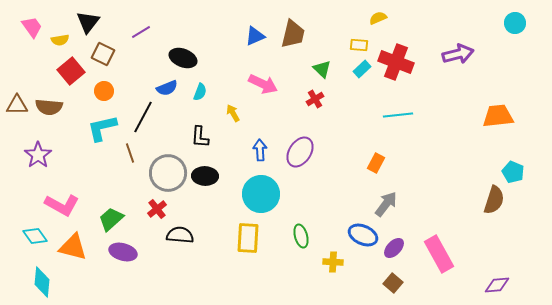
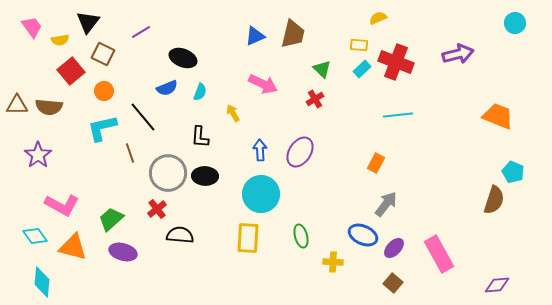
orange trapezoid at (498, 116): rotated 28 degrees clockwise
black line at (143, 117): rotated 68 degrees counterclockwise
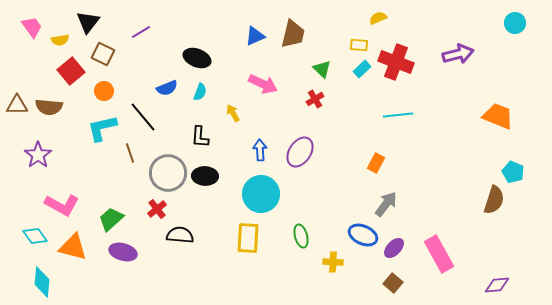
black ellipse at (183, 58): moved 14 px right
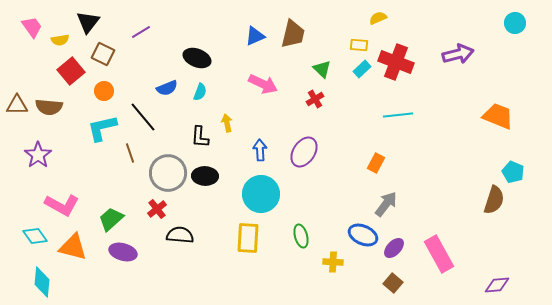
yellow arrow at (233, 113): moved 6 px left, 10 px down; rotated 18 degrees clockwise
purple ellipse at (300, 152): moved 4 px right
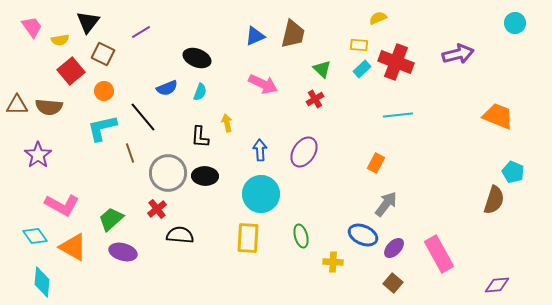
orange triangle at (73, 247): rotated 16 degrees clockwise
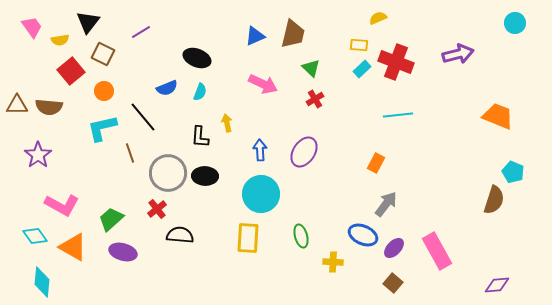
green triangle at (322, 69): moved 11 px left, 1 px up
pink rectangle at (439, 254): moved 2 px left, 3 px up
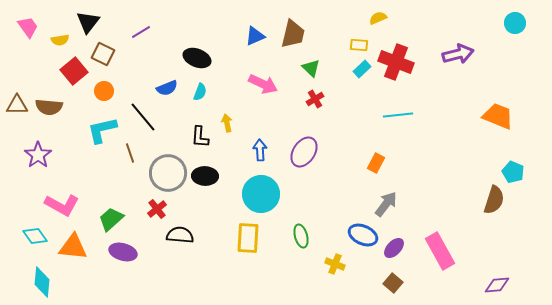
pink trapezoid at (32, 27): moved 4 px left
red square at (71, 71): moved 3 px right
cyan L-shape at (102, 128): moved 2 px down
orange triangle at (73, 247): rotated 24 degrees counterclockwise
pink rectangle at (437, 251): moved 3 px right
yellow cross at (333, 262): moved 2 px right, 2 px down; rotated 18 degrees clockwise
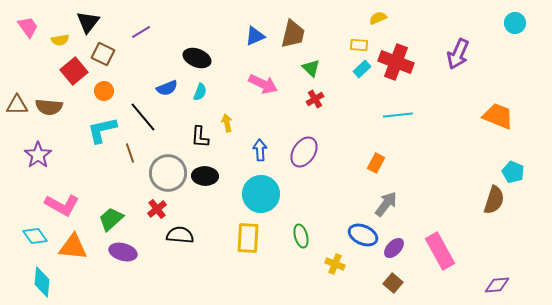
purple arrow at (458, 54): rotated 128 degrees clockwise
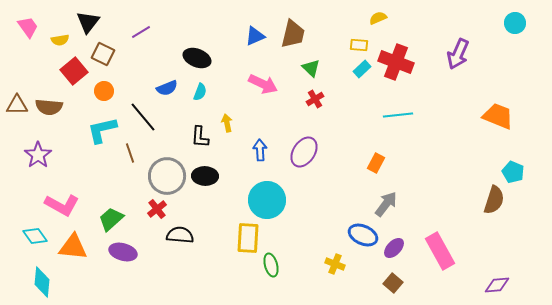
gray circle at (168, 173): moved 1 px left, 3 px down
cyan circle at (261, 194): moved 6 px right, 6 px down
green ellipse at (301, 236): moved 30 px left, 29 px down
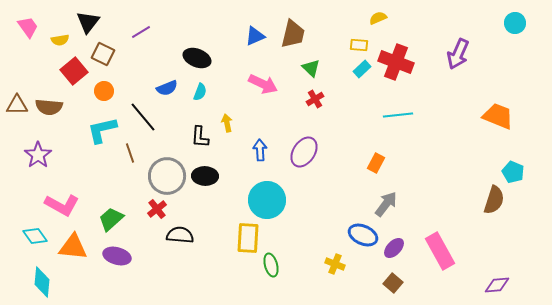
purple ellipse at (123, 252): moved 6 px left, 4 px down
